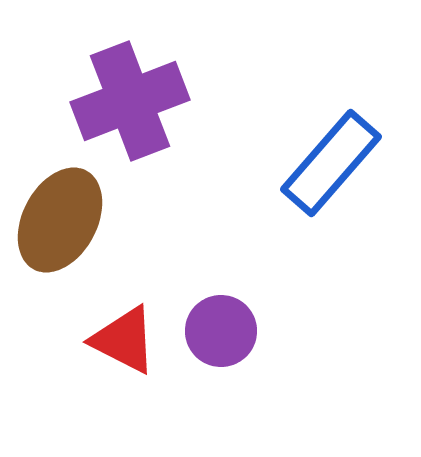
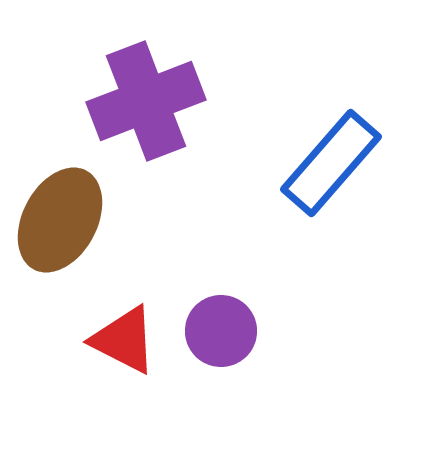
purple cross: moved 16 px right
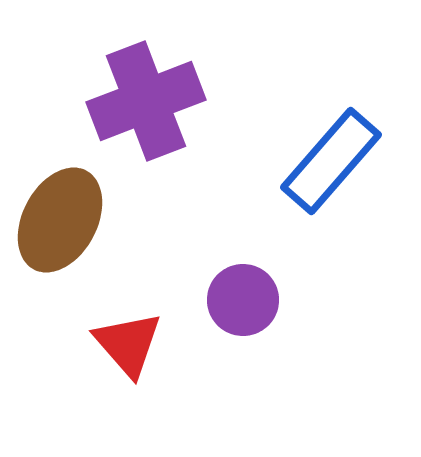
blue rectangle: moved 2 px up
purple circle: moved 22 px right, 31 px up
red triangle: moved 4 px right, 4 px down; rotated 22 degrees clockwise
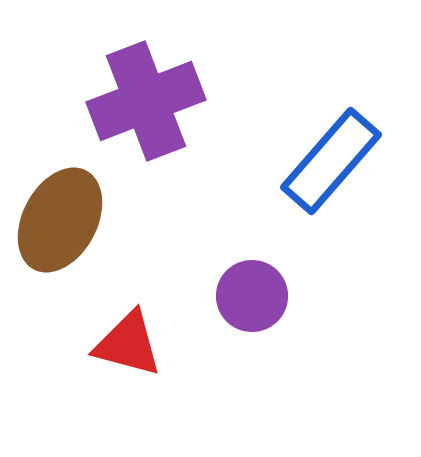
purple circle: moved 9 px right, 4 px up
red triangle: rotated 34 degrees counterclockwise
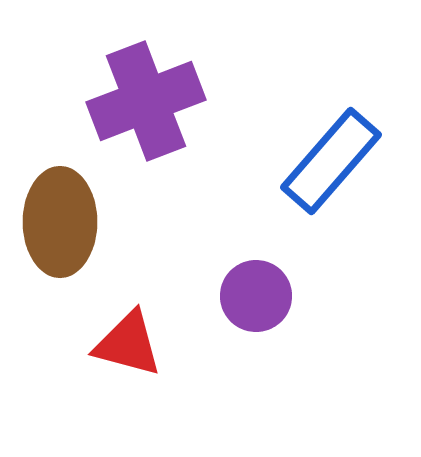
brown ellipse: moved 2 px down; rotated 28 degrees counterclockwise
purple circle: moved 4 px right
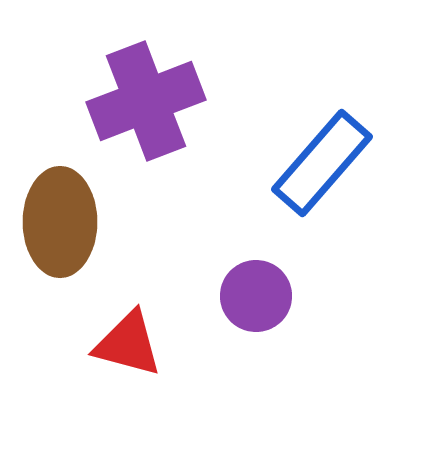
blue rectangle: moved 9 px left, 2 px down
